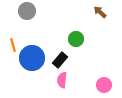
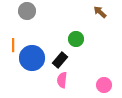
orange line: rotated 16 degrees clockwise
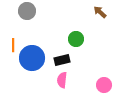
black rectangle: moved 2 px right; rotated 35 degrees clockwise
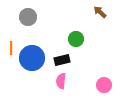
gray circle: moved 1 px right, 6 px down
orange line: moved 2 px left, 3 px down
pink semicircle: moved 1 px left, 1 px down
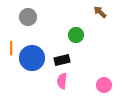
green circle: moved 4 px up
pink semicircle: moved 1 px right
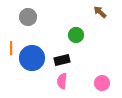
pink circle: moved 2 px left, 2 px up
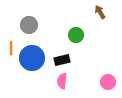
brown arrow: rotated 16 degrees clockwise
gray circle: moved 1 px right, 8 px down
pink circle: moved 6 px right, 1 px up
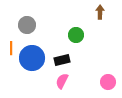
brown arrow: rotated 32 degrees clockwise
gray circle: moved 2 px left
pink semicircle: rotated 21 degrees clockwise
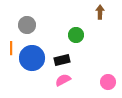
pink semicircle: moved 1 px right, 1 px up; rotated 35 degrees clockwise
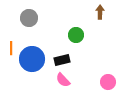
gray circle: moved 2 px right, 7 px up
blue circle: moved 1 px down
pink semicircle: rotated 105 degrees counterclockwise
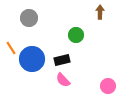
orange line: rotated 32 degrees counterclockwise
pink circle: moved 4 px down
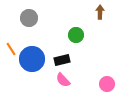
orange line: moved 1 px down
pink circle: moved 1 px left, 2 px up
